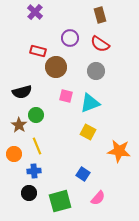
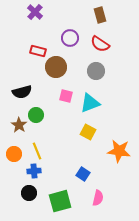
yellow line: moved 5 px down
pink semicircle: rotated 28 degrees counterclockwise
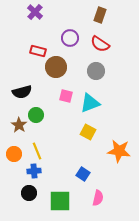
brown rectangle: rotated 35 degrees clockwise
green square: rotated 15 degrees clockwise
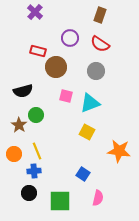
black semicircle: moved 1 px right, 1 px up
yellow square: moved 1 px left
